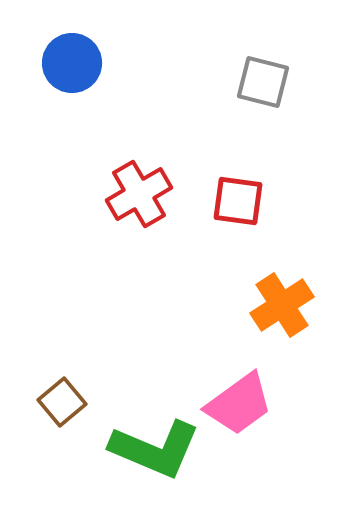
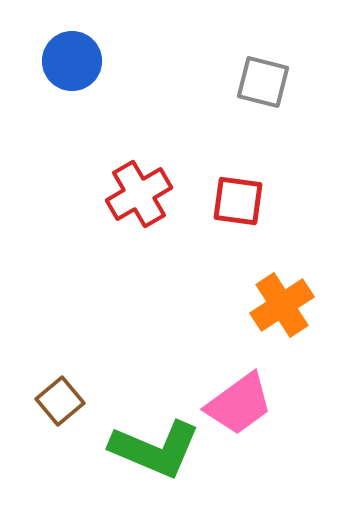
blue circle: moved 2 px up
brown square: moved 2 px left, 1 px up
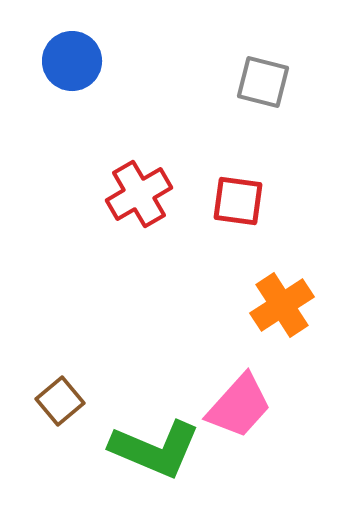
pink trapezoid: moved 2 px down; rotated 12 degrees counterclockwise
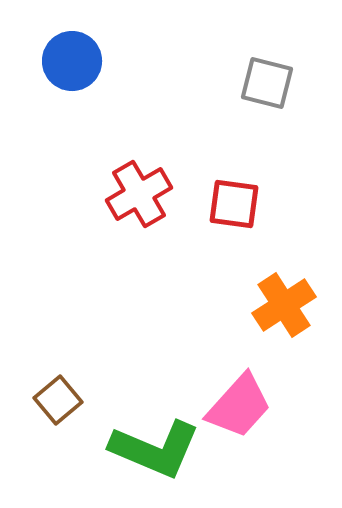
gray square: moved 4 px right, 1 px down
red square: moved 4 px left, 3 px down
orange cross: moved 2 px right
brown square: moved 2 px left, 1 px up
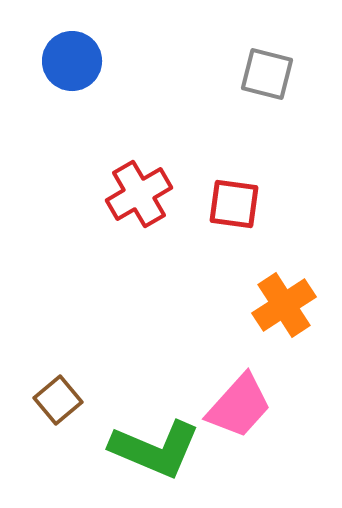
gray square: moved 9 px up
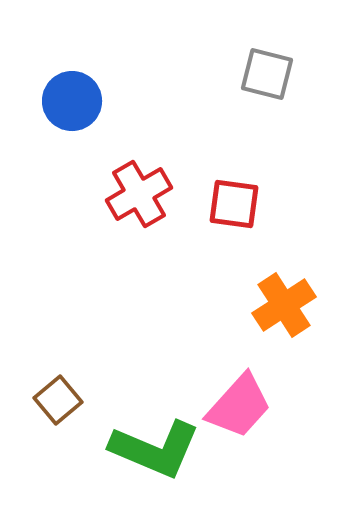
blue circle: moved 40 px down
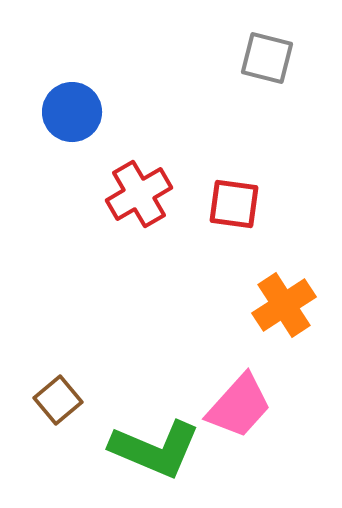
gray square: moved 16 px up
blue circle: moved 11 px down
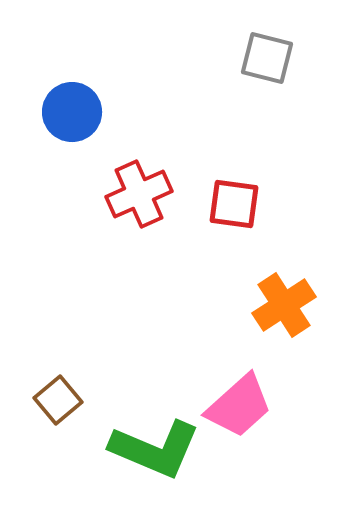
red cross: rotated 6 degrees clockwise
pink trapezoid: rotated 6 degrees clockwise
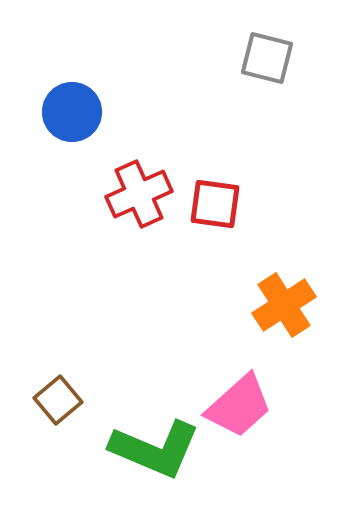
red square: moved 19 px left
